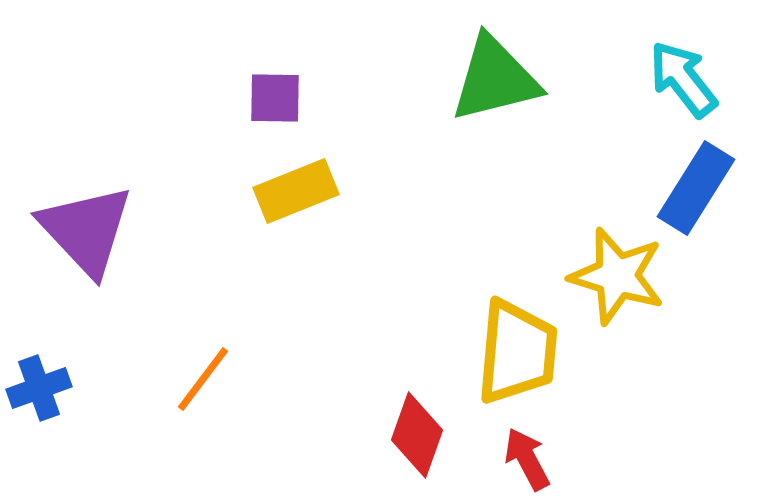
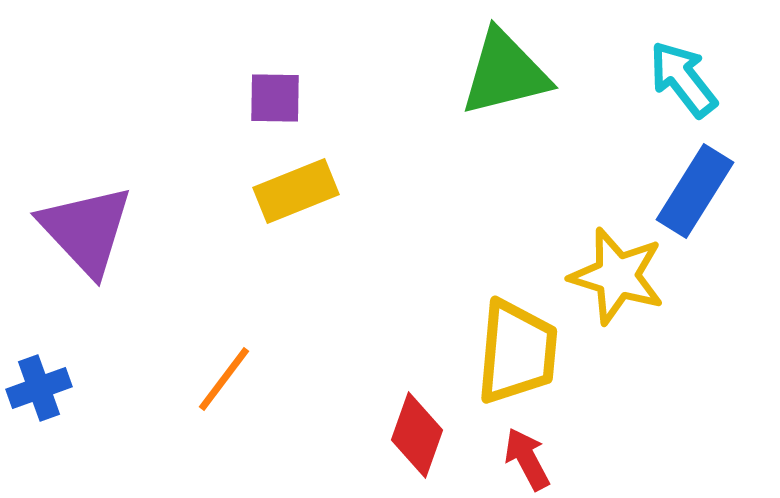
green triangle: moved 10 px right, 6 px up
blue rectangle: moved 1 px left, 3 px down
orange line: moved 21 px right
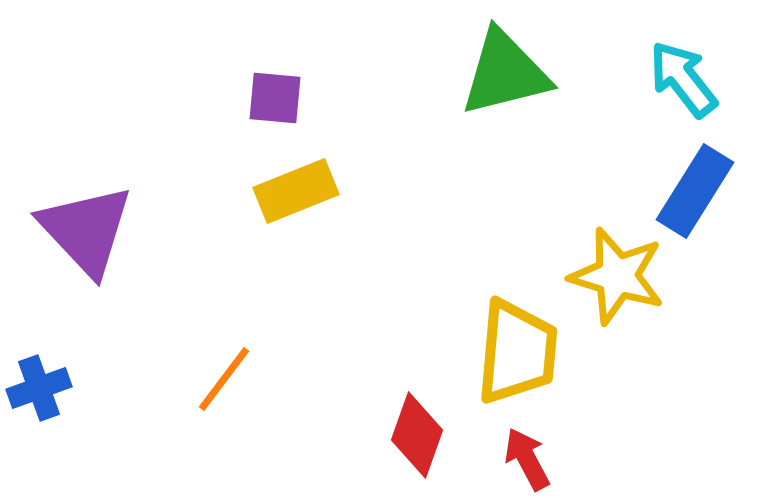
purple square: rotated 4 degrees clockwise
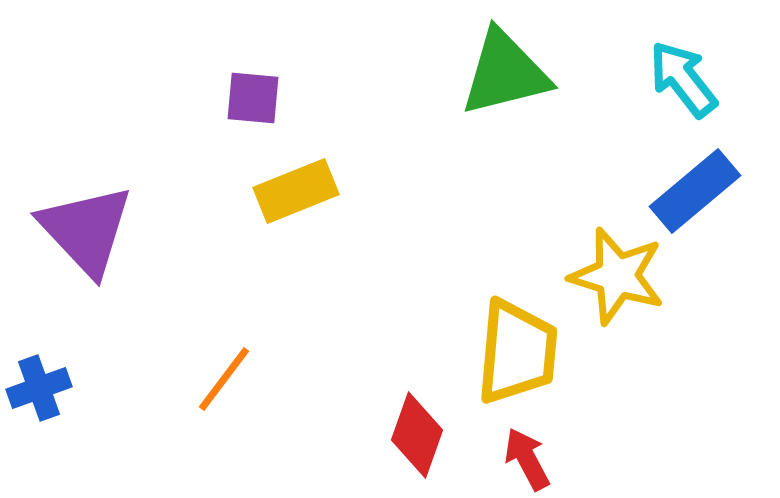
purple square: moved 22 px left
blue rectangle: rotated 18 degrees clockwise
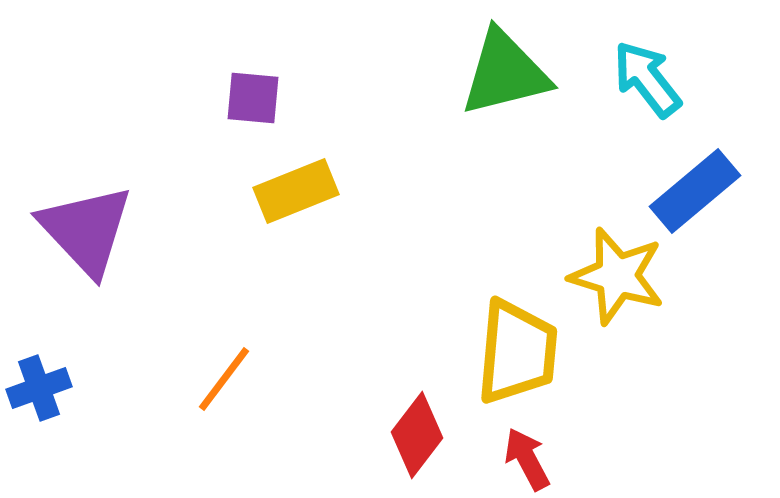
cyan arrow: moved 36 px left
red diamond: rotated 18 degrees clockwise
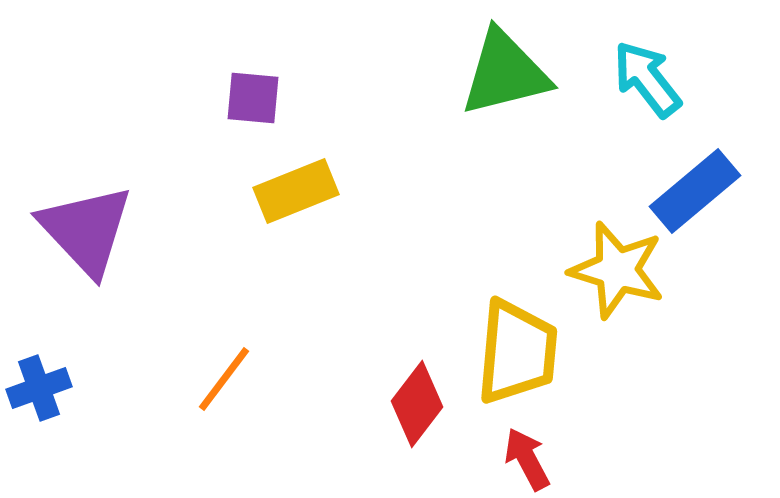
yellow star: moved 6 px up
red diamond: moved 31 px up
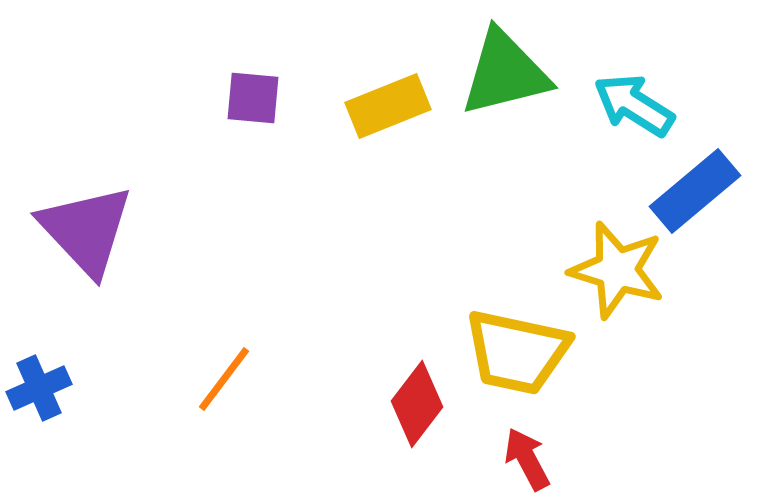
cyan arrow: moved 13 px left, 26 px down; rotated 20 degrees counterclockwise
yellow rectangle: moved 92 px right, 85 px up
yellow trapezoid: rotated 97 degrees clockwise
blue cross: rotated 4 degrees counterclockwise
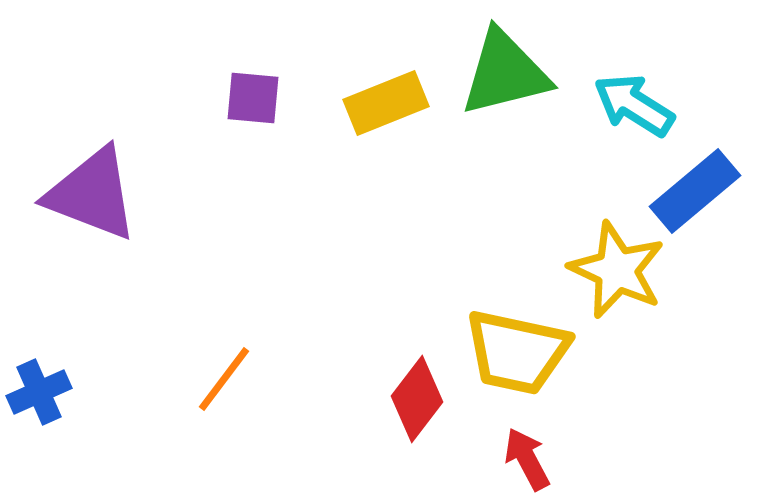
yellow rectangle: moved 2 px left, 3 px up
purple triangle: moved 6 px right, 36 px up; rotated 26 degrees counterclockwise
yellow star: rotated 8 degrees clockwise
blue cross: moved 4 px down
red diamond: moved 5 px up
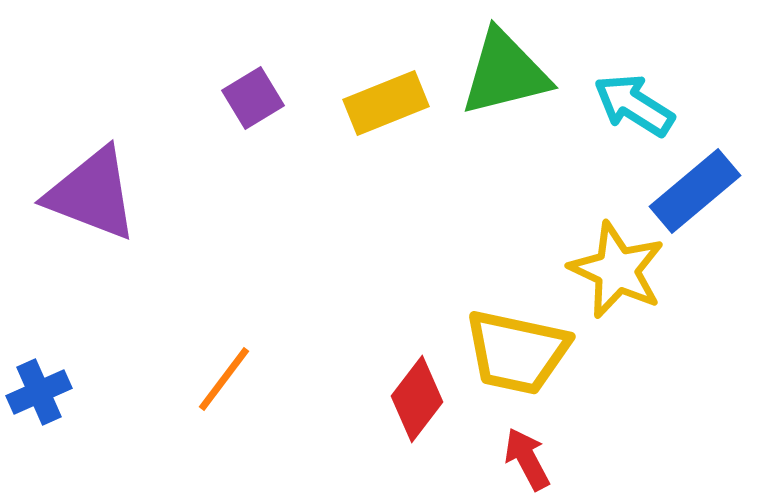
purple square: rotated 36 degrees counterclockwise
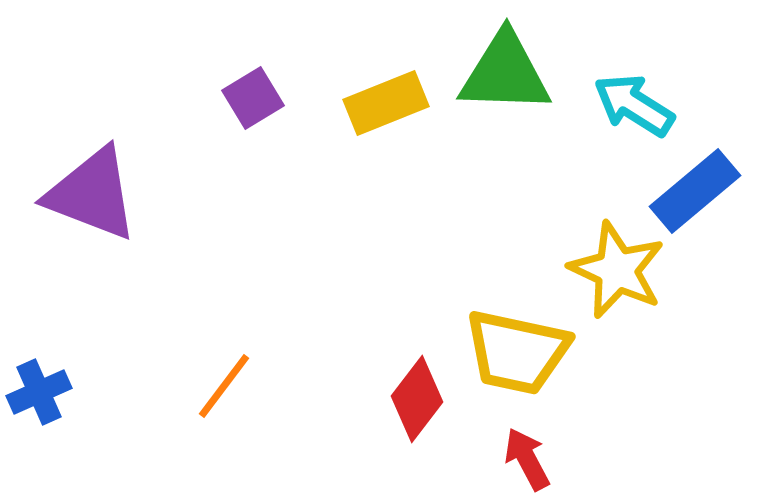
green triangle: rotated 16 degrees clockwise
orange line: moved 7 px down
